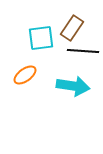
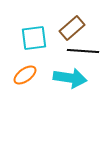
brown rectangle: rotated 15 degrees clockwise
cyan square: moved 7 px left
cyan arrow: moved 3 px left, 8 px up
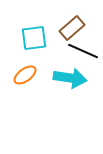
black line: rotated 20 degrees clockwise
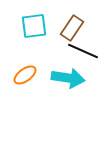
brown rectangle: rotated 15 degrees counterclockwise
cyan square: moved 12 px up
cyan arrow: moved 2 px left
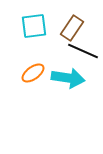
orange ellipse: moved 8 px right, 2 px up
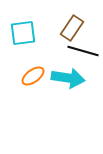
cyan square: moved 11 px left, 7 px down
black line: rotated 8 degrees counterclockwise
orange ellipse: moved 3 px down
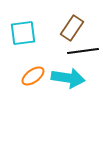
black line: rotated 24 degrees counterclockwise
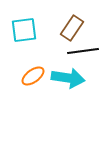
cyan square: moved 1 px right, 3 px up
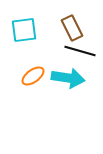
brown rectangle: rotated 60 degrees counterclockwise
black line: moved 3 px left; rotated 24 degrees clockwise
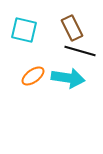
cyan square: rotated 20 degrees clockwise
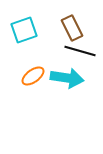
cyan square: rotated 32 degrees counterclockwise
cyan arrow: moved 1 px left
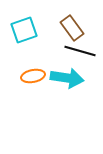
brown rectangle: rotated 10 degrees counterclockwise
orange ellipse: rotated 25 degrees clockwise
